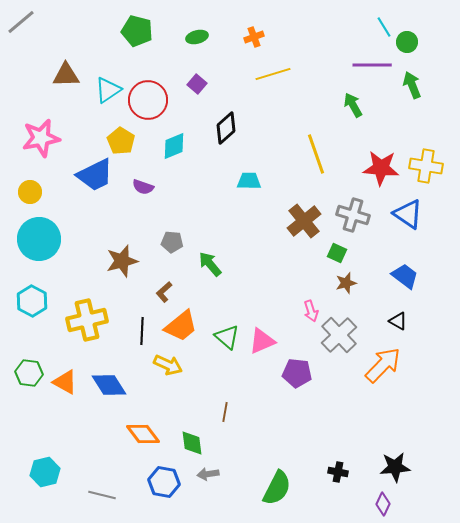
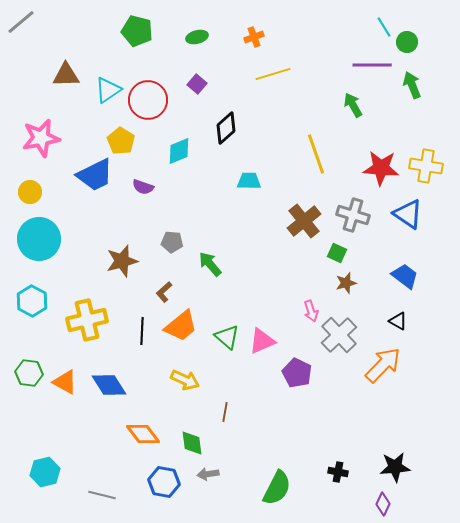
cyan diamond at (174, 146): moved 5 px right, 5 px down
yellow arrow at (168, 365): moved 17 px right, 15 px down
purple pentagon at (297, 373): rotated 20 degrees clockwise
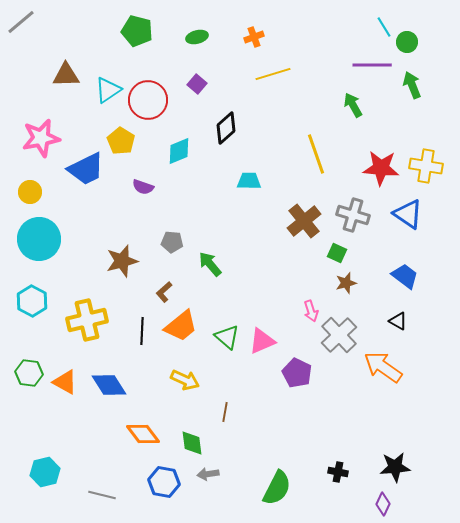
blue trapezoid at (95, 175): moved 9 px left, 6 px up
orange arrow at (383, 365): moved 2 px down; rotated 99 degrees counterclockwise
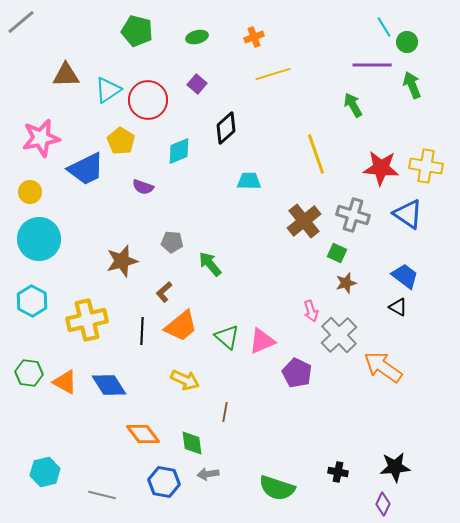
black triangle at (398, 321): moved 14 px up
green semicircle at (277, 488): rotated 81 degrees clockwise
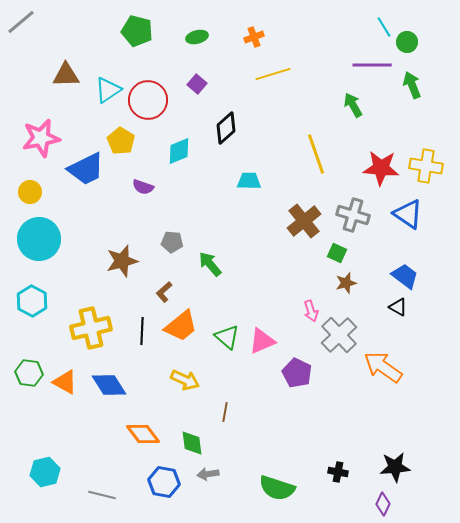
yellow cross at (87, 320): moved 4 px right, 8 px down
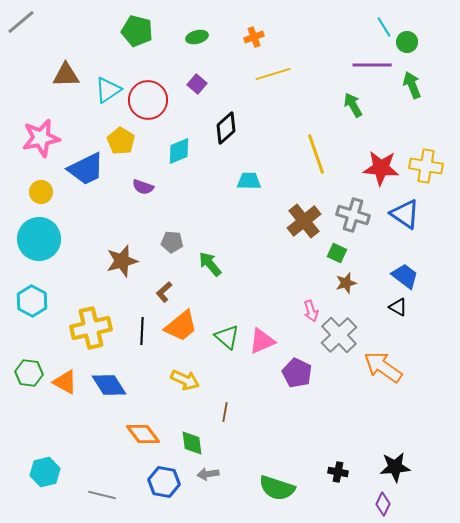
yellow circle at (30, 192): moved 11 px right
blue triangle at (408, 214): moved 3 px left
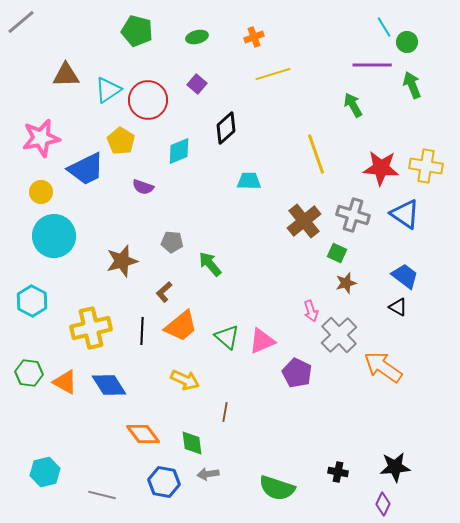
cyan circle at (39, 239): moved 15 px right, 3 px up
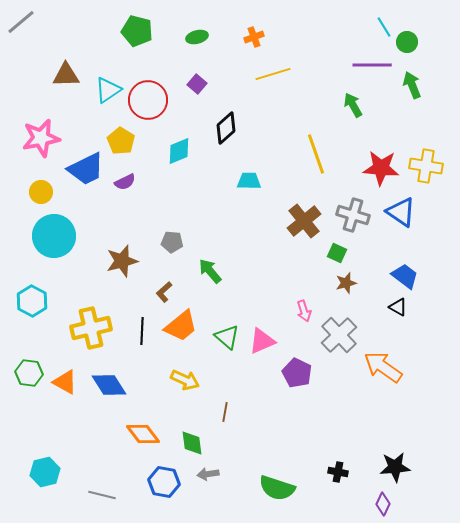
purple semicircle at (143, 187): moved 18 px left, 5 px up; rotated 45 degrees counterclockwise
blue triangle at (405, 214): moved 4 px left, 2 px up
green arrow at (210, 264): moved 7 px down
pink arrow at (311, 311): moved 7 px left
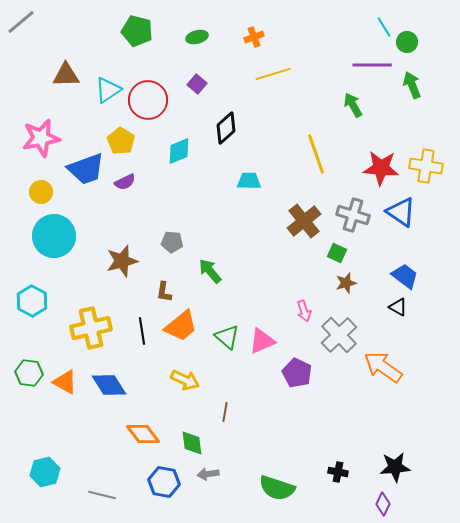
blue trapezoid at (86, 169): rotated 6 degrees clockwise
brown L-shape at (164, 292): rotated 40 degrees counterclockwise
black line at (142, 331): rotated 12 degrees counterclockwise
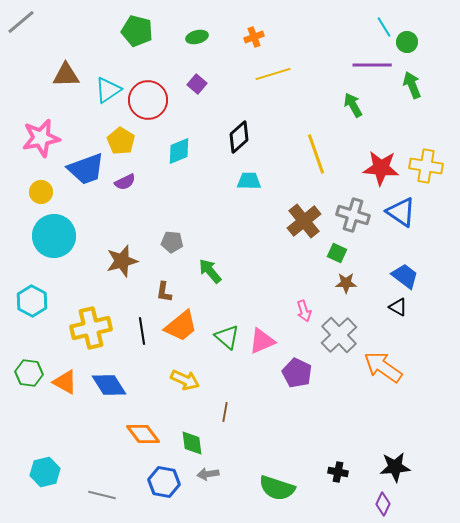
black diamond at (226, 128): moved 13 px right, 9 px down
brown star at (346, 283): rotated 15 degrees clockwise
